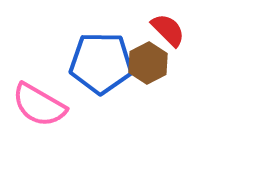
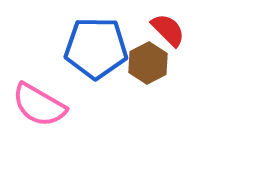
blue pentagon: moved 5 px left, 15 px up
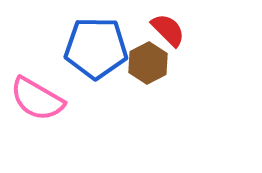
pink semicircle: moved 2 px left, 6 px up
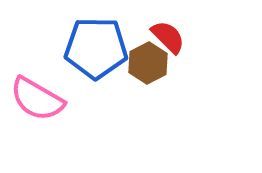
red semicircle: moved 7 px down
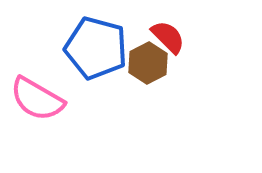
blue pentagon: rotated 14 degrees clockwise
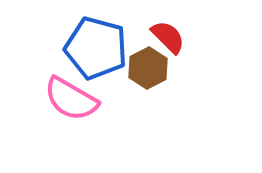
brown hexagon: moved 5 px down
pink semicircle: moved 34 px right
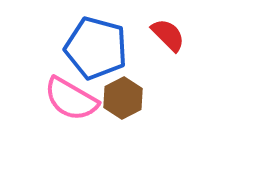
red semicircle: moved 2 px up
brown hexagon: moved 25 px left, 30 px down
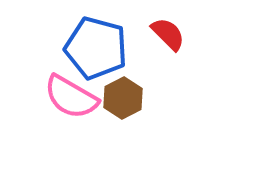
red semicircle: moved 1 px up
pink semicircle: moved 2 px up
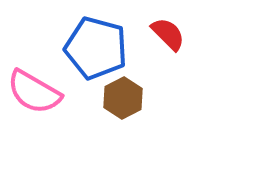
pink semicircle: moved 37 px left, 5 px up
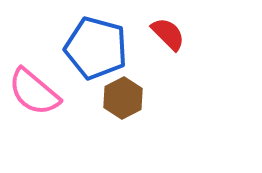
pink semicircle: rotated 10 degrees clockwise
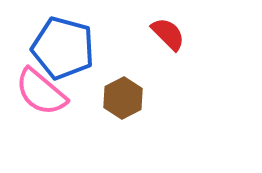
blue pentagon: moved 33 px left
pink semicircle: moved 7 px right
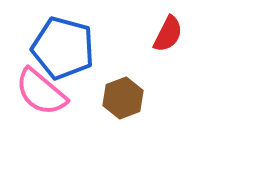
red semicircle: rotated 72 degrees clockwise
brown hexagon: rotated 6 degrees clockwise
